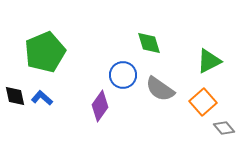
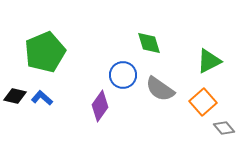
black diamond: rotated 65 degrees counterclockwise
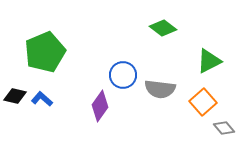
green diamond: moved 14 px right, 15 px up; rotated 36 degrees counterclockwise
gray semicircle: rotated 28 degrees counterclockwise
blue L-shape: moved 1 px down
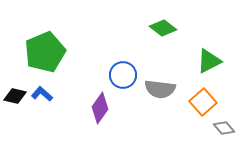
blue L-shape: moved 5 px up
purple diamond: moved 2 px down
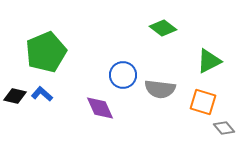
green pentagon: moved 1 px right
orange square: rotated 32 degrees counterclockwise
purple diamond: rotated 60 degrees counterclockwise
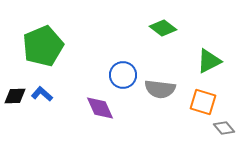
green pentagon: moved 3 px left, 6 px up
black diamond: rotated 15 degrees counterclockwise
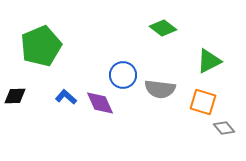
green pentagon: moved 2 px left
blue L-shape: moved 24 px right, 3 px down
purple diamond: moved 5 px up
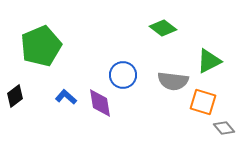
gray semicircle: moved 13 px right, 8 px up
black diamond: rotated 35 degrees counterclockwise
purple diamond: rotated 16 degrees clockwise
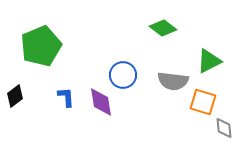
blue L-shape: rotated 45 degrees clockwise
purple diamond: moved 1 px right, 1 px up
gray diamond: rotated 35 degrees clockwise
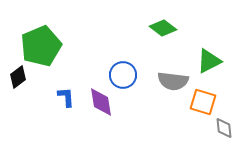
black diamond: moved 3 px right, 19 px up
